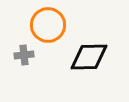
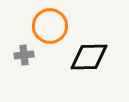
orange circle: moved 2 px right, 1 px down
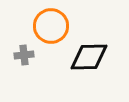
orange circle: moved 1 px right
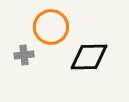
orange circle: moved 1 px down
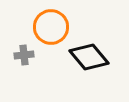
black diamond: rotated 51 degrees clockwise
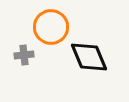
black diamond: rotated 18 degrees clockwise
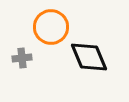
gray cross: moved 2 px left, 3 px down
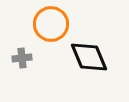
orange circle: moved 3 px up
